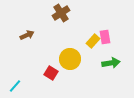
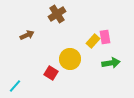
brown cross: moved 4 px left, 1 px down
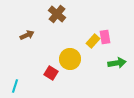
brown cross: rotated 18 degrees counterclockwise
green arrow: moved 6 px right
cyan line: rotated 24 degrees counterclockwise
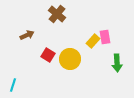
green arrow: rotated 96 degrees clockwise
red square: moved 3 px left, 18 px up
cyan line: moved 2 px left, 1 px up
